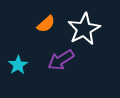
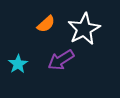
cyan star: moved 1 px up
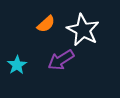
white star: moved 1 px left, 1 px down; rotated 16 degrees counterclockwise
cyan star: moved 1 px left, 1 px down
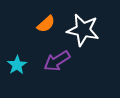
white star: rotated 16 degrees counterclockwise
purple arrow: moved 4 px left, 1 px down
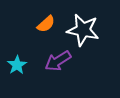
purple arrow: moved 1 px right
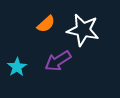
cyan star: moved 2 px down
